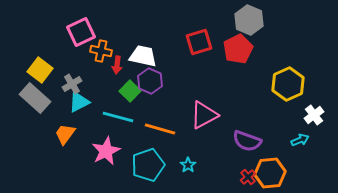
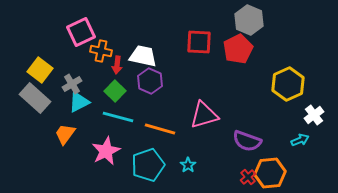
red square: rotated 20 degrees clockwise
green square: moved 15 px left
pink triangle: rotated 12 degrees clockwise
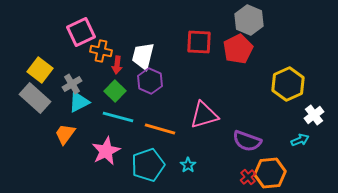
white trapezoid: rotated 88 degrees counterclockwise
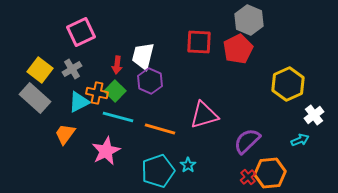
orange cross: moved 4 px left, 42 px down
gray cross: moved 15 px up
purple semicircle: rotated 116 degrees clockwise
cyan pentagon: moved 10 px right, 6 px down
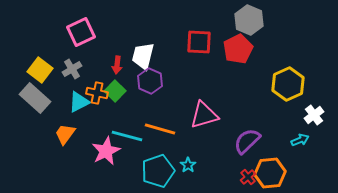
cyan line: moved 9 px right, 19 px down
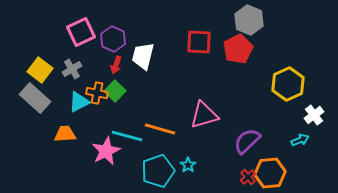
red arrow: moved 1 px left; rotated 12 degrees clockwise
purple hexagon: moved 37 px left, 42 px up
orange trapezoid: rotated 50 degrees clockwise
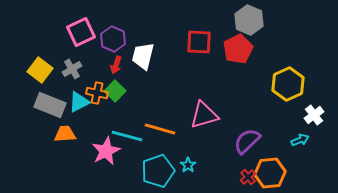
gray rectangle: moved 15 px right, 7 px down; rotated 20 degrees counterclockwise
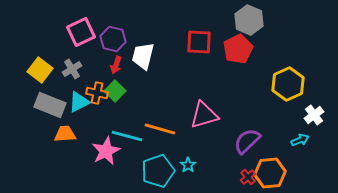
purple hexagon: rotated 10 degrees counterclockwise
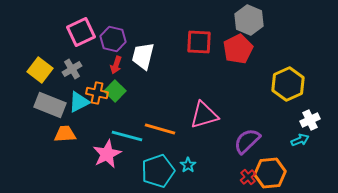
white cross: moved 4 px left, 5 px down; rotated 12 degrees clockwise
pink star: moved 1 px right, 3 px down
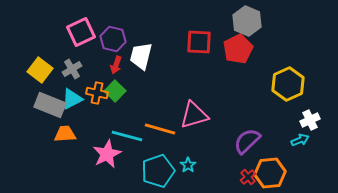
gray hexagon: moved 2 px left, 1 px down
white trapezoid: moved 2 px left
cyan triangle: moved 7 px left, 3 px up
pink triangle: moved 10 px left
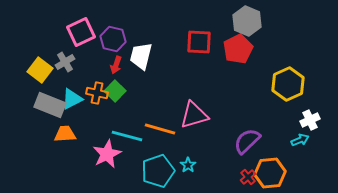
gray cross: moved 7 px left, 7 px up
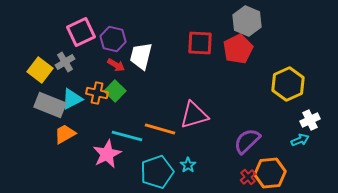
red square: moved 1 px right, 1 px down
red arrow: rotated 78 degrees counterclockwise
orange trapezoid: rotated 25 degrees counterclockwise
cyan pentagon: moved 1 px left, 1 px down
